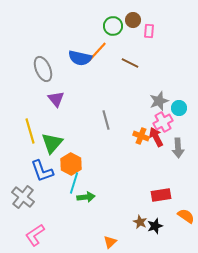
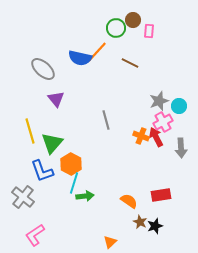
green circle: moved 3 px right, 2 px down
gray ellipse: rotated 25 degrees counterclockwise
cyan circle: moved 2 px up
gray arrow: moved 3 px right
green arrow: moved 1 px left, 1 px up
orange semicircle: moved 57 px left, 15 px up
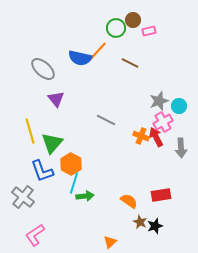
pink rectangle: rotated 72 degrees clockwise
gray line: rotated 48 degrees counterclockwise
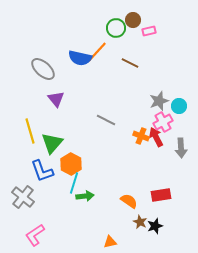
orange triangle: rotated 32 degrees clockwise
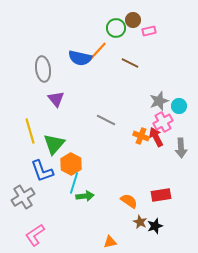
gray ellipse: rotated 40 degrees clockwise
green triangle: moved 2 px right, 1 px down
gray cross: rotated 20 degrees clockwise
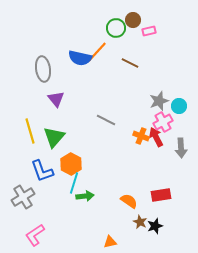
green triangle: moved 7 px up
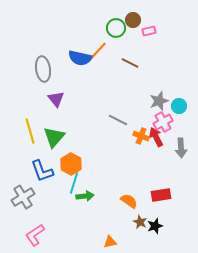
gray line: moved 12 px right
